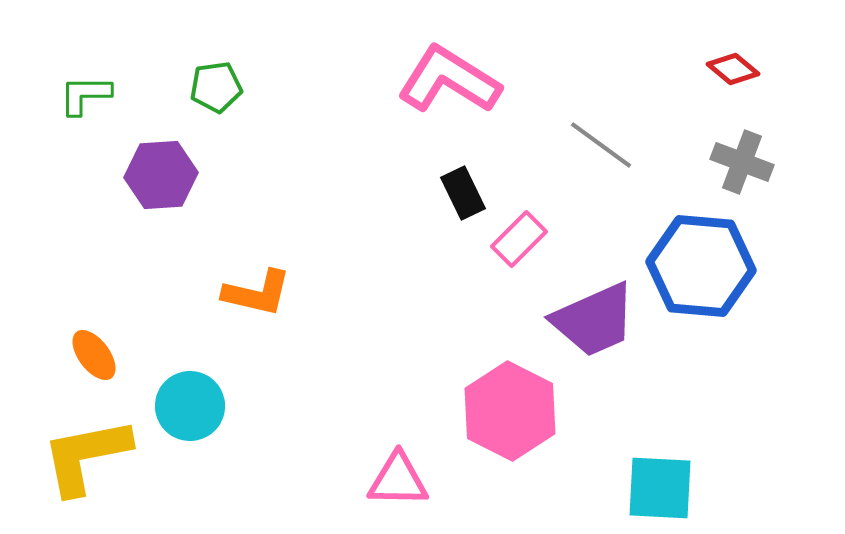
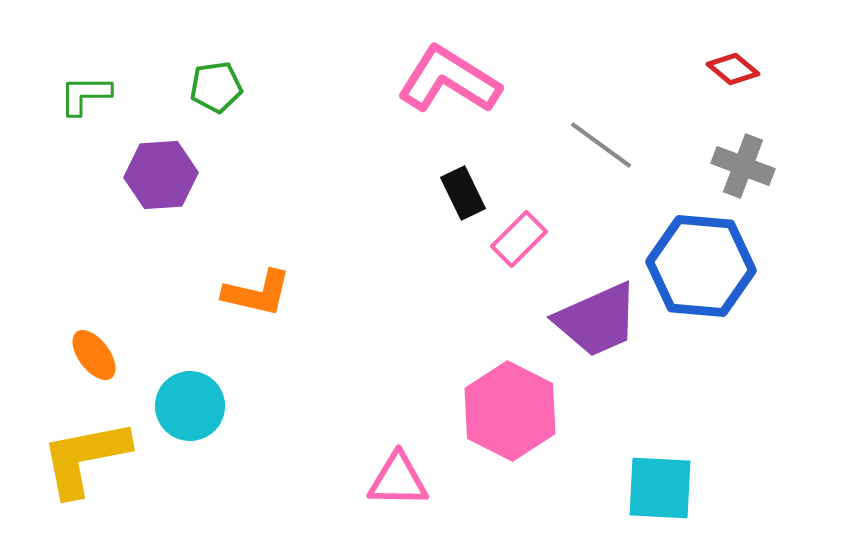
gray cross: moved 1 px right, 4 px down
purple trapezoid: moved 3 px right
yellow L-shape: moved 1 px left, 2 px down
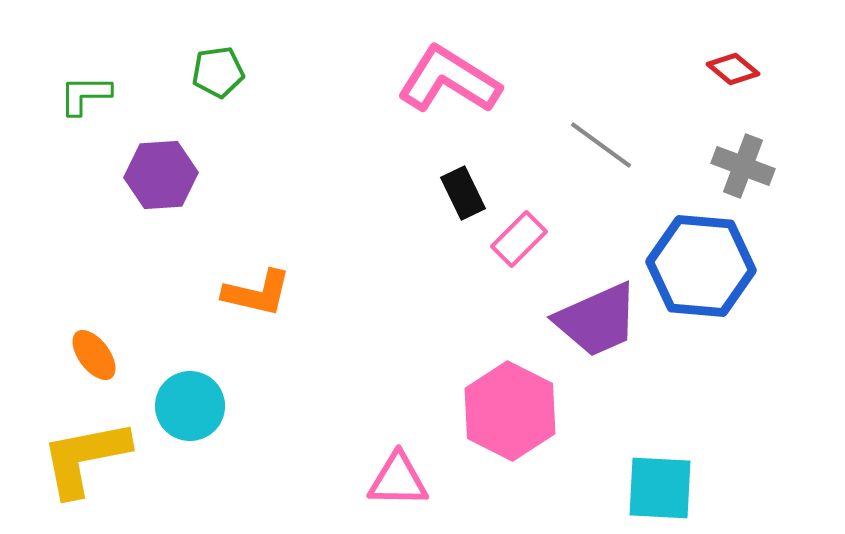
green pentagon: moved 2 px right, 15 px up
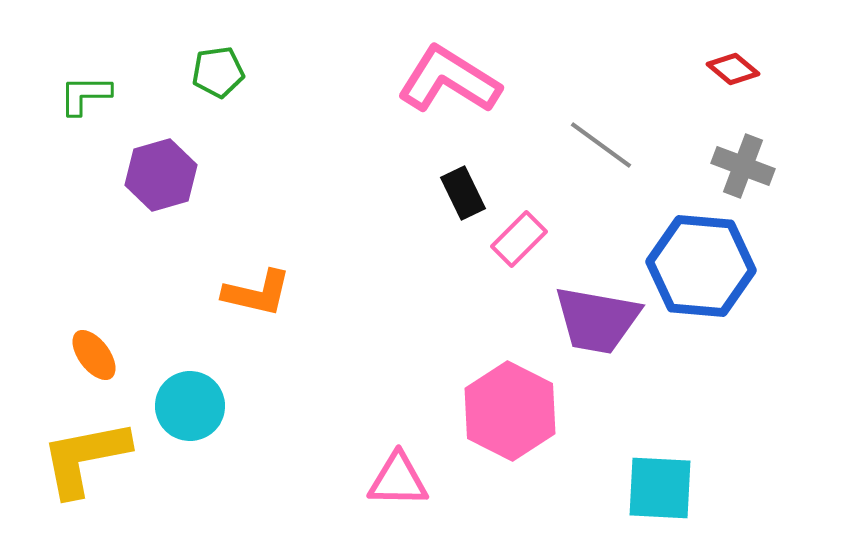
purple hexagon: rotated 12 degrees counterclockwise
purple trapezoid: rotated 34 degrees clockwise
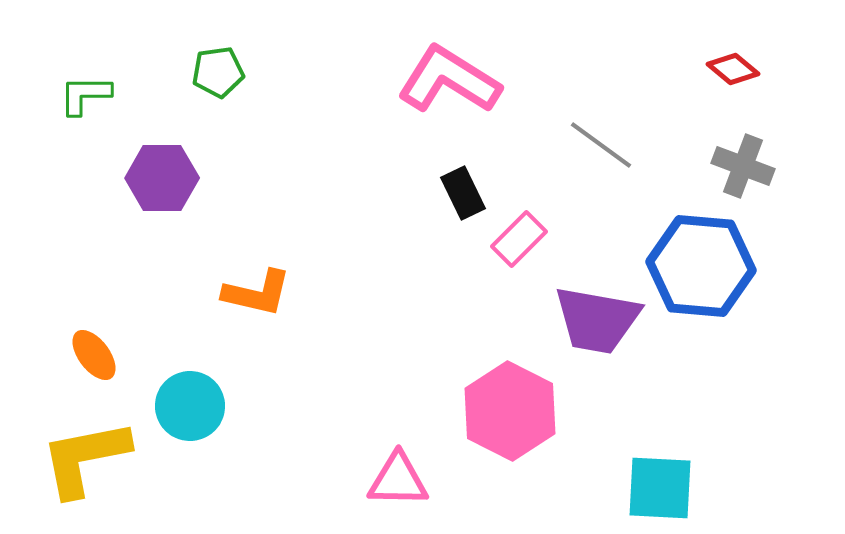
purple hexagon: moved 1 px right, 3 px down; rotated 16 degrees clockwise
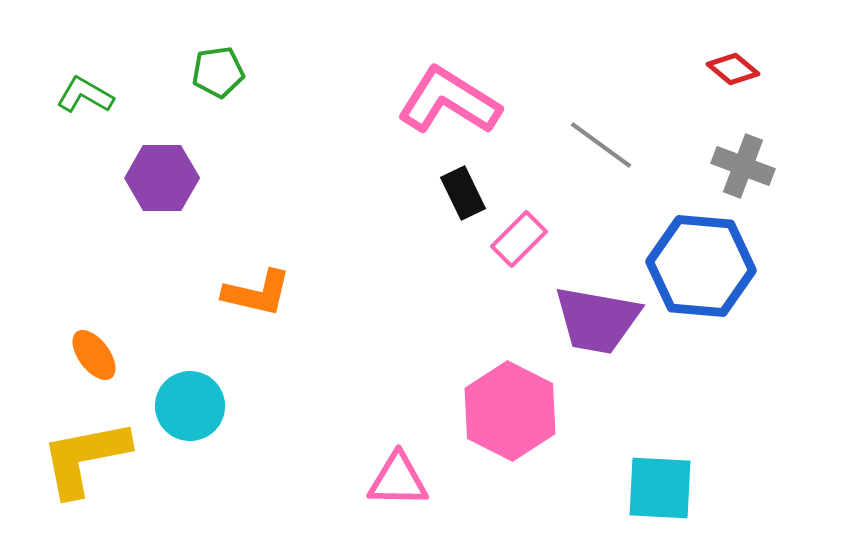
pink L-shape: moved 21 px down
green L-shape: rotated 30 degrees clockwise
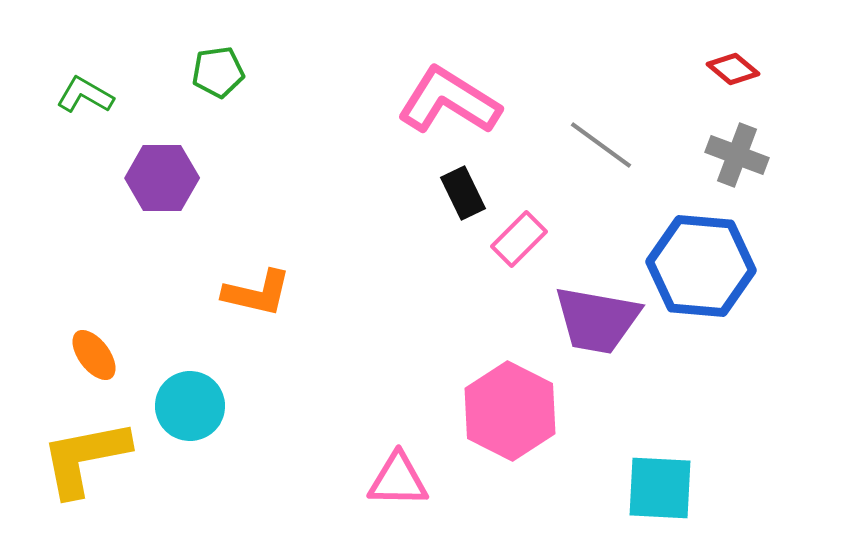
gray cross: moved 6 px left, 11 px up
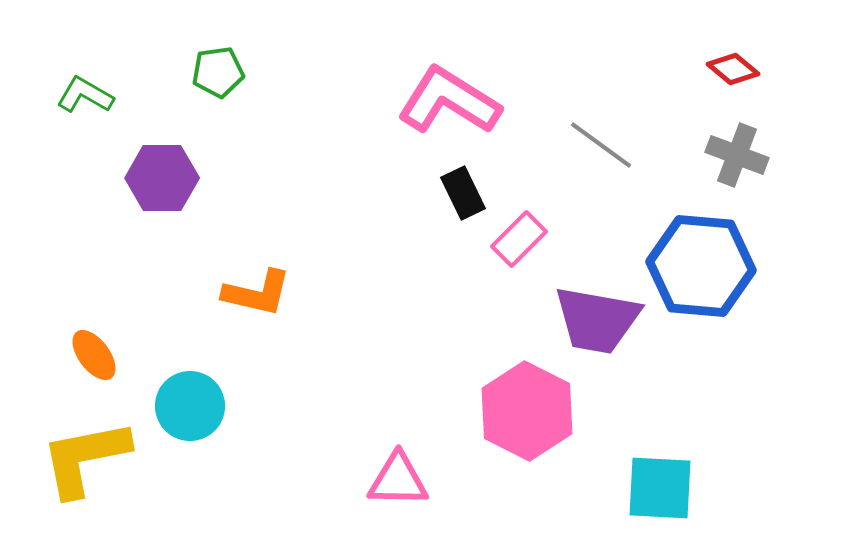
pink hexagon: moved 17 px right
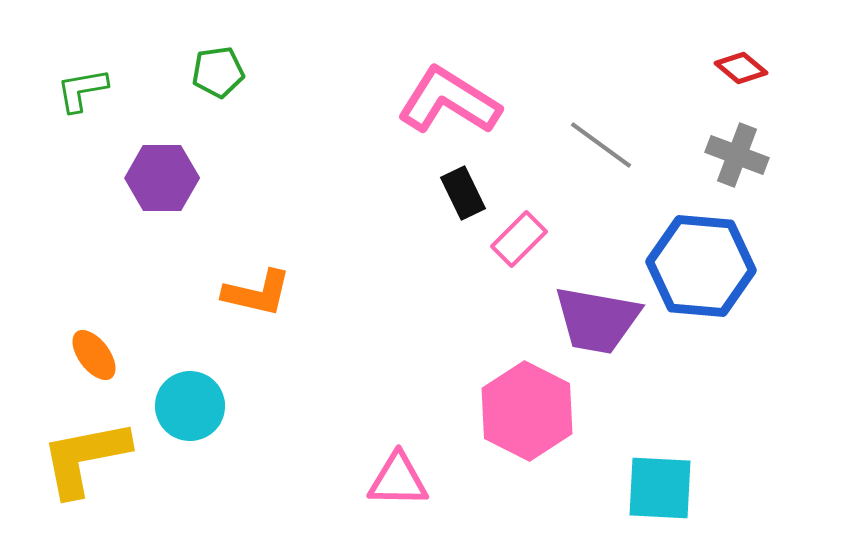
red diamond: moved 8 px right, 1 px up
green L-shape: moved 3 px left, 5 px up; rotated 40 degrees counterclockwise
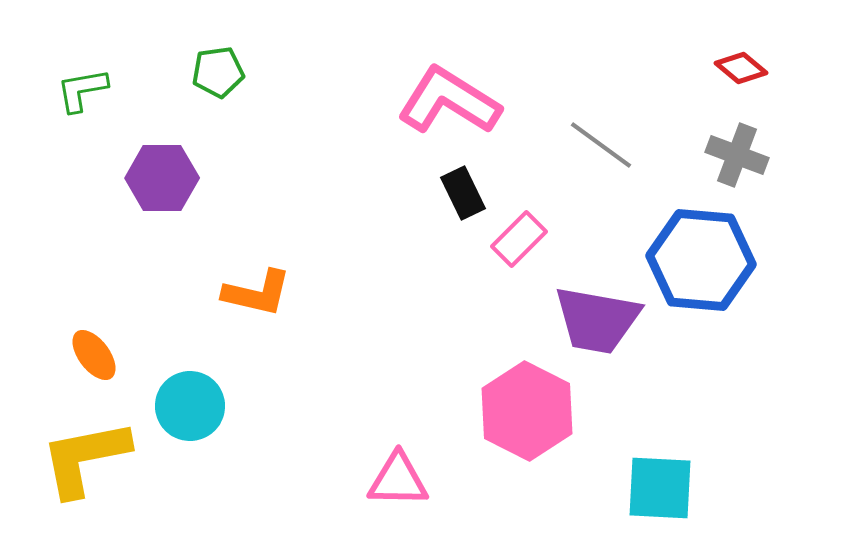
blue hexagon: moved 6 px up
